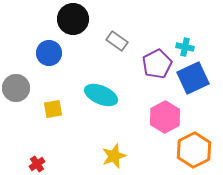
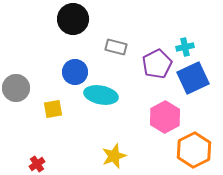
gray rectangle: moved 1 px left, 6 px down; rotated 20 degrees counterclockwise
cyan cross: rotated 24 degrees counterclockwise
blue circle: moved 26 px right, 19 px down
cyan ellipse: rotated 12 degrees counterclockwise
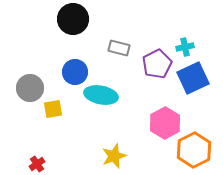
gray rectangle: moved 3 px right, 1 px down
gray circle: moved 14 px right
pink hexagon: moved 6 px down
